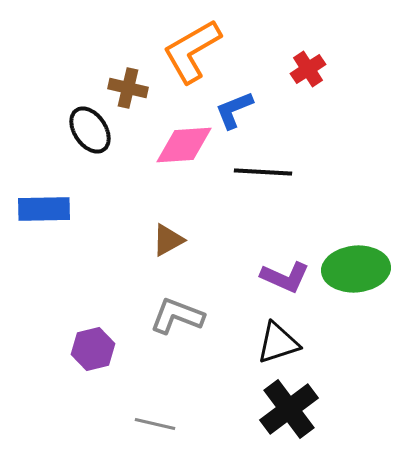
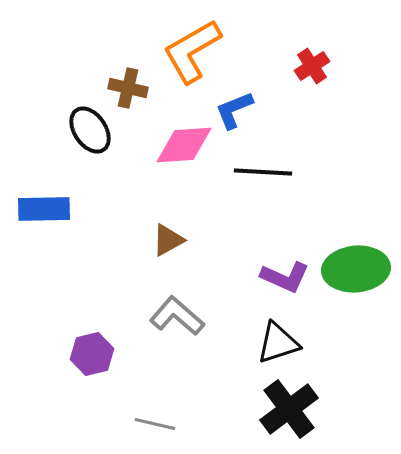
red cross: moved 4 px right, 3 px up
gray L-shape: rotated 20 degrees clockwise
purple hexagon: moved 1 px left, 5 px down
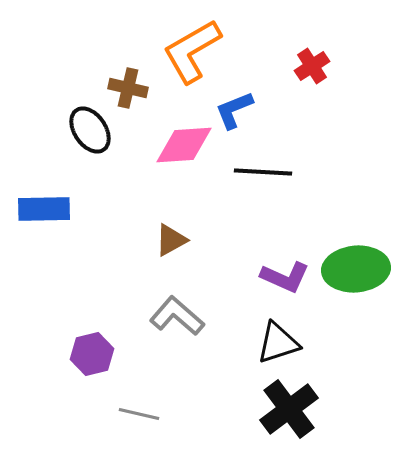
brown triangle: moved 3 px right
gray line: moved 16 px left, 10 px up
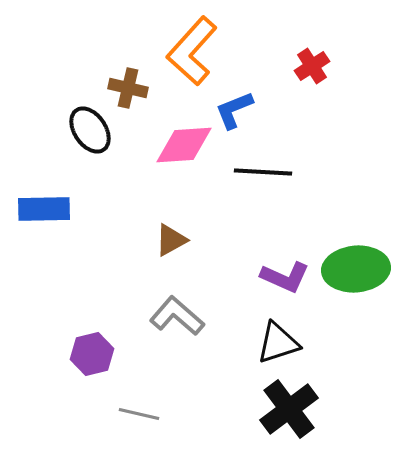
orange L-shape: rotated 18 degrees counterclockwise
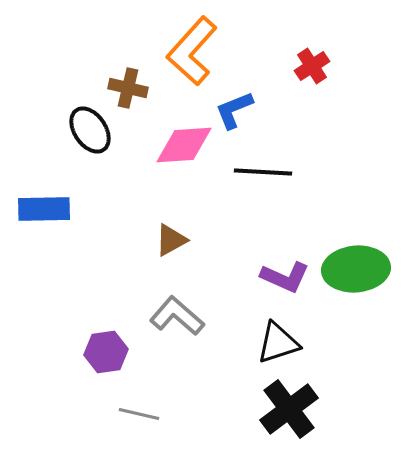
purple hexagon: moved 14 px right, 2 px up; rotated 6 degrees clockwise
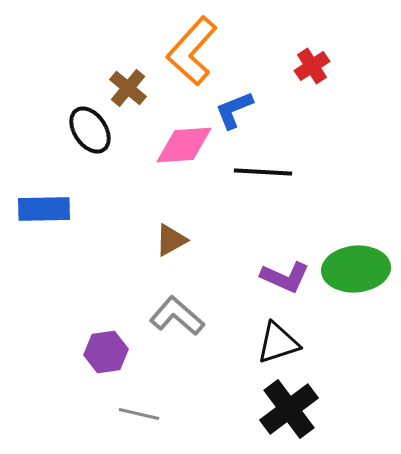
brown cross: rotated 27 degrees clockwise
